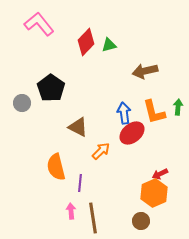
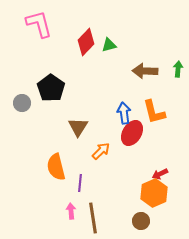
pink L-shape: rotated 24 degrees clockwise
brown arrow: rotated 15 degrees clockwise
green arrow: moved 38 px up
brown triangle: rotated 35 degrees clockwise
red ellipse: rotated 20 degrees counterclockwise
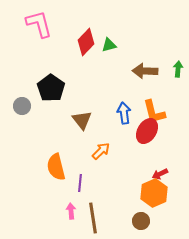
gray circle: moved 3 px down
brown triangle: moved 4 px right, 7 px up; rotated 10 degrees counterclockwise
red ellipse: moved 15 px right, 2 px up
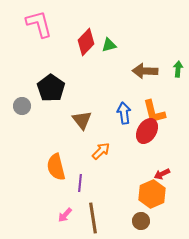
red arrow: moved 2 px right
orange hexagon: moved 2 px left, 1 px down
pink arrow: moved 6 px left, 4 px down; rotated 133 degrees counterclockwise
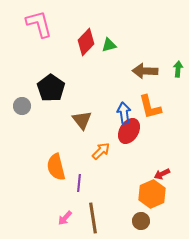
orange L-shape: moved 4 px left, 5 px up
red ellipse: moved 18 px left
purple line: moved 1 px left
pink arrow: moved 3 px down
